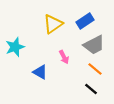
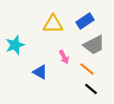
yellow triangle: rotated 35 degrees clockwise
cyan star: moved 2 px up
orange line: moved 8 px left
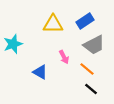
cyan star: moved 2 px left, 1 px up
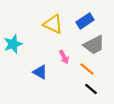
yellow triangle: rotated 25 degrees clockwise
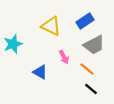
yellow triangle: moved 2 px left, 2 px down
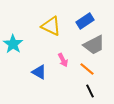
cyan star: rotated 18 degrees counterclockwise
pink arrow: moved 1 px left, 3 px down
blue triangle: moved 1 px left
black line: moved 1 px left, 2 px down; rotated 24 degrees clockwise
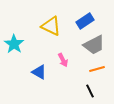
cyan star: moved 1 px right
orange line: moved 10 px right; rotated 56 degrees counterclockwise
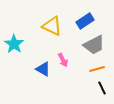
yellow triangle: moved 1 px right
blue triangle: moved 4 px right, 3 px up
black line: moved 12 px right, 3 px up
